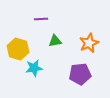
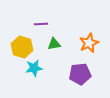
purple line: moved 5 px down
green triangle: moved 1 px left, 3 px down
yellow hexagon: moved 4 px right, 2 px up
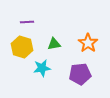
purple line: moved 14 px left, 2 px up
orange star: moved 1 px left; rotated 12 degrees counterclockwise
cyan star: moved 8 px right
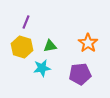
purple line: moved 1 px left; rotated 64 degrees counterclockwise
green triangle: moved 4 px left, 2 px down
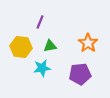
purple line: moved 14 px right
yellow hexagon: moved 1 px left; rotated 10 degrees counterclockwise
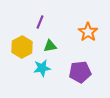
orange star: moved 11 px up
yellow hexagon: moved 1 px right; rotated 25 degrees clockwise
purple pentagon: moved 2 px up
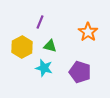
green triangle: rotated 24 degrees clockwise
cyan star: moved 2 px right; rotated 24 degrees clockwise
purple pentagon: rotated 25 degrees clockwise
